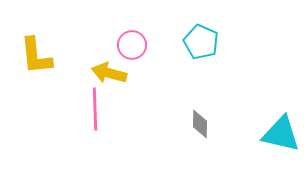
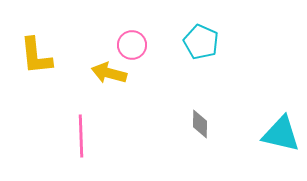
pink line: moved 14 px left, 27 px down
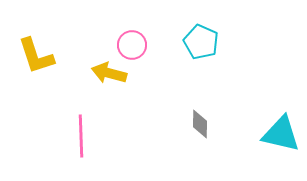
yellow L-shape: rotated 12 degrees counterclockwise
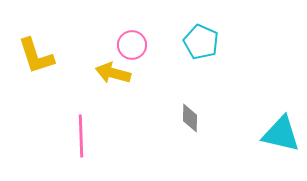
yellow arrow: moved 4 px right
gray diamond: moved 10 px left, 6 px up
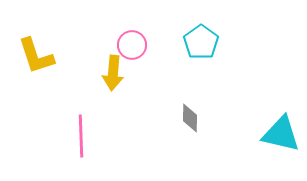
cyan pentagon: rotated 12 degrees clockwise
yellow arrow: rotated 100 degrees counterclockwise
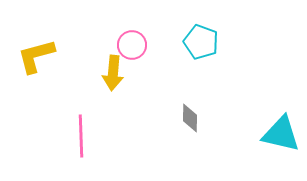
cyan pentagon: rotated 16 degrees counterclockwise
yellow L-shape: rotated 93 degrees clockwise
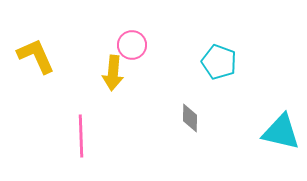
cyan pentagon: moved 18 px right, 20 px down
yellow L-shape: rotated 81 degrees clockwise
cyan triangle: moved 2 px up
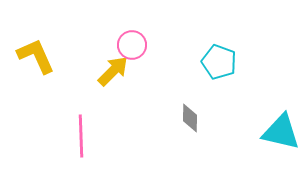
yellow arrow: moved 2 px up; rotated 140 degrees counterclockwise
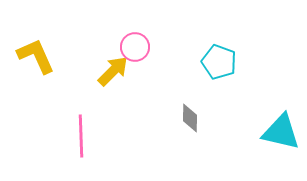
pink circle: moved 3 px right, 2 px down
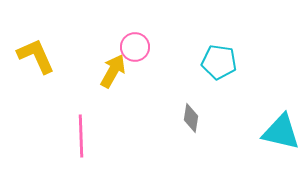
cyan pentagon: rotated 12 degrees counterclockwise
yellow arrow: rotated 16 degrees counterclockwise
gray diamond: moved 1 px right; rotated 8 degrees clockwise
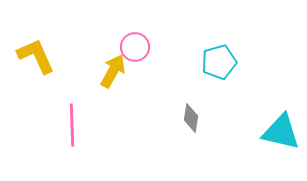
cyan pentagon: rotated 24 degrees counterclockwise
pink line: moved 9 px left, 11 px up
